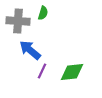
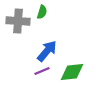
green semicircle: moved 1 px left, 1 px up
blue arrow: moved 17 px right, 1 px down; rotated 90 degrees clockwise
purple line: rotated 42 degrees clockwise
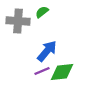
green semicircle: rotated 144 degrees counterclockwise
green diamond: moved 10 px left
